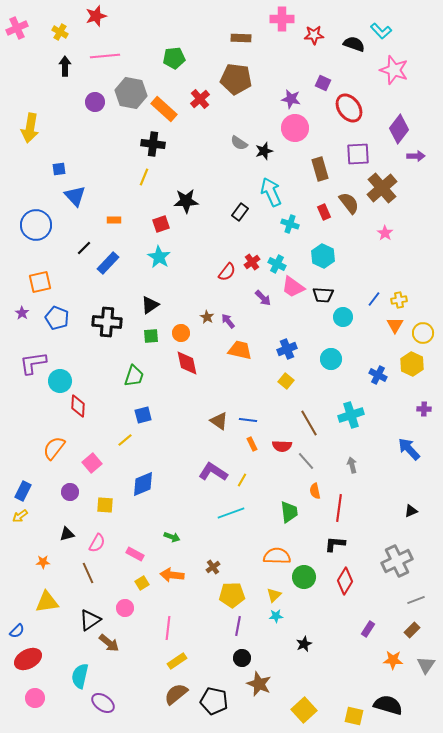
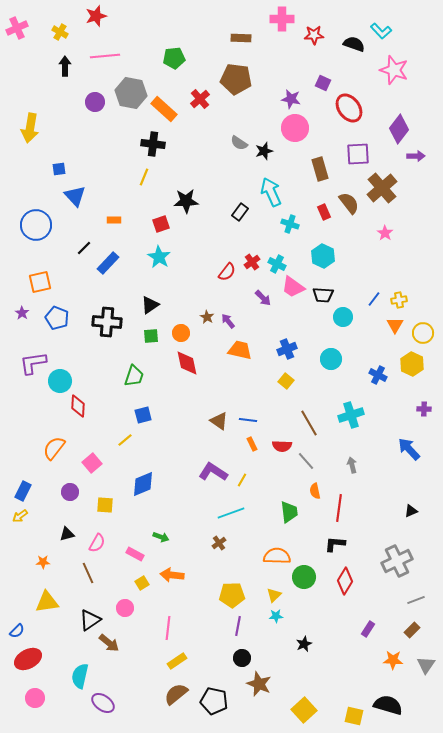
green arrow at (172, 537): moved 11 px left
brown cross at (213, 567): moved 6 px right, 24 px up
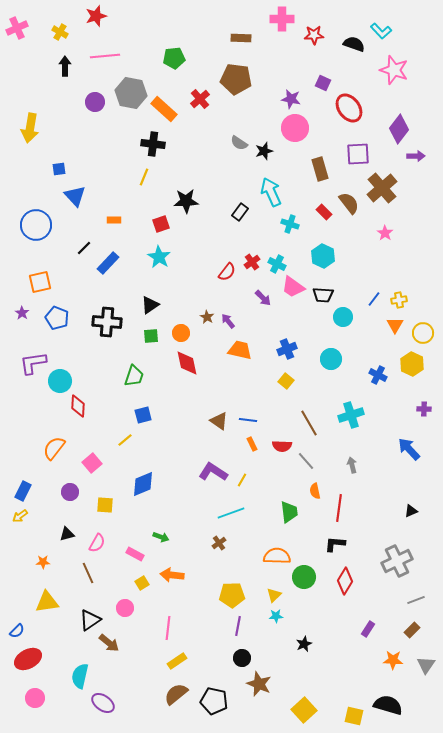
red rectangle at (324, 212): rotated 21 degrees counterclockwise
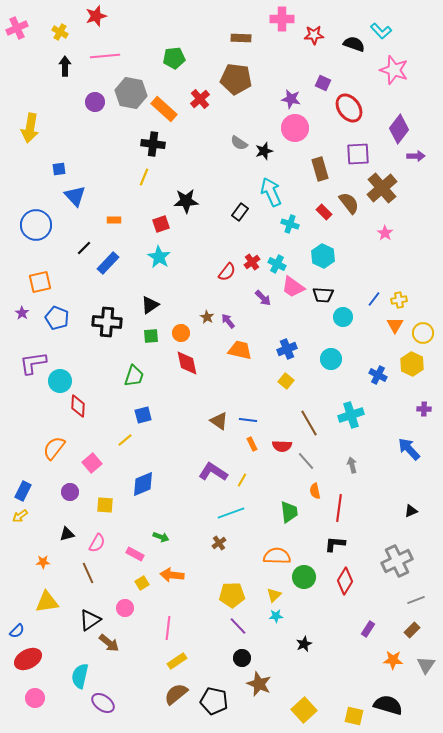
purple line at (238, 626): rotated 54 degrees counterclockwise
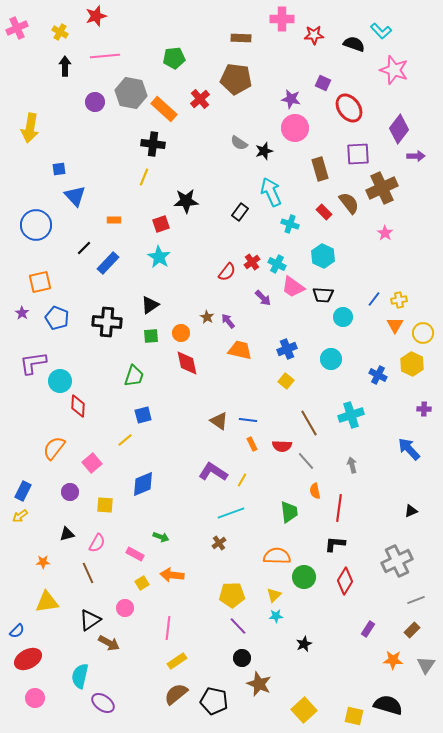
brown cross at (382, 188): rotated 16 degrees clockwise
brown arrow at (109, 643): rotated 10 degrees counterclockwise
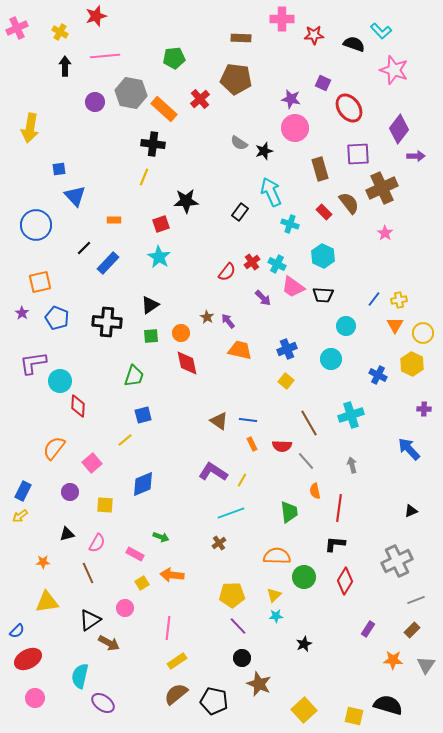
cyan circle at (343, 317): moved 3 px right, 9 px down
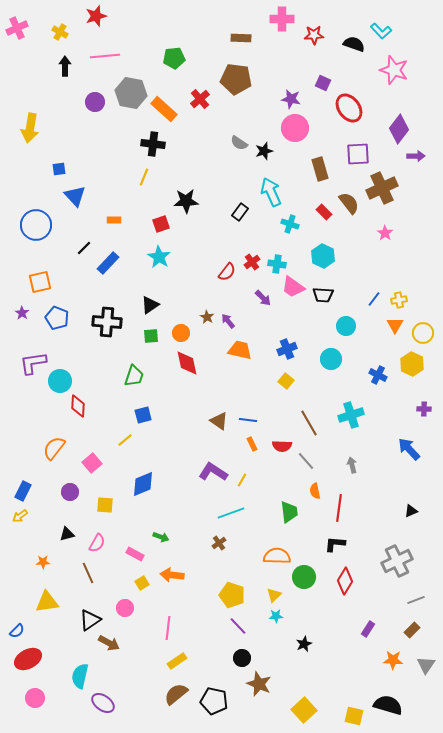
cyan cross at (277, 264): rotated 18 degrees counterclockwise
yellow pentagon at (232, 595): rotated 20 degrees clockwise
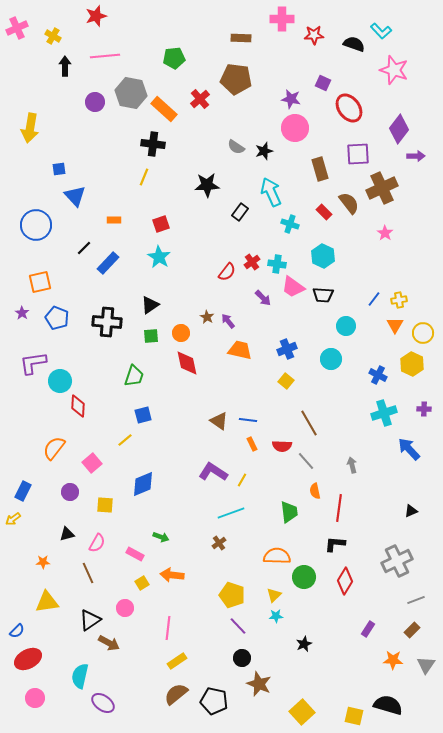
yellow cross at (60, 32): moved 7 px left, 4 px down
gray semicircle at (239, 143): moved 3 px left, 4 px down
black star at (186, 201): moved 21 px right, 16 px up
cyan cross at (351, 415): moved 33 px right, 2 px up
yellow arrow at (20, 516): moved 7 px left, 3 px down
yellow square at (304, 710): moved 2 px left, 2 px down
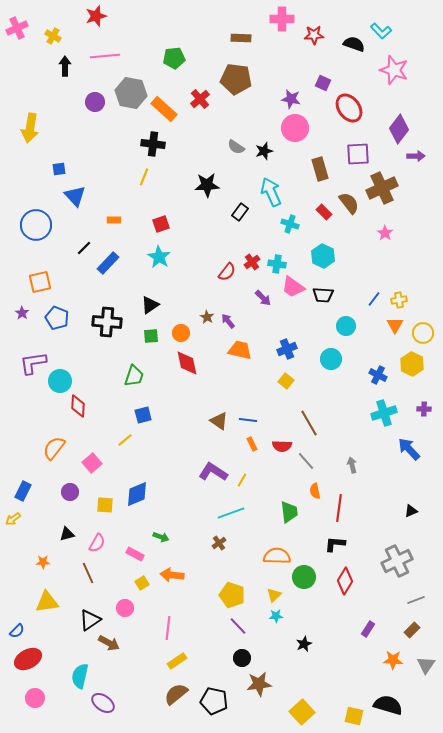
blue diamond at (143, 484): moved 6 px left, 10 px down
brown star at (259, 684): rotated 30 degrees counterclockwise
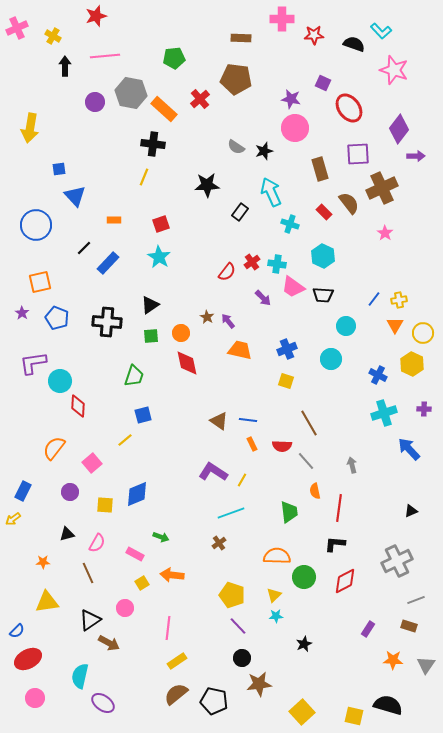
yellow square at (286, 381): rotated 21 degrees counterclockwise
red diamond at (345, 581): rotated 32 degrees clockwise
brown rectangle at (412, 630): moved 3 px left, 4 px up; rotated 63 degrees clockwise
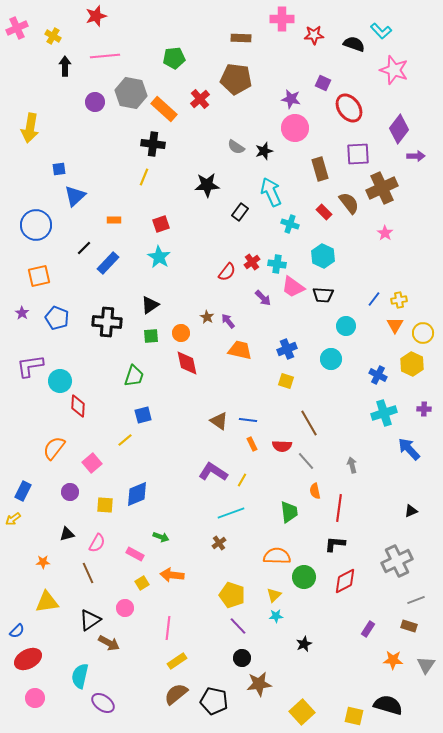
blue triangle at (75, 196): rotated 30 degrees clockwise
orange square at (40, 282): moved 1 px left, 6 px up
purple L-shape at (33, 363): moved 3 px left, 3 px down
